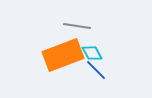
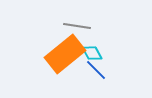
orange rectangle: moved 2 px right, 1 px up; rotated 18 degrees counterclockwise
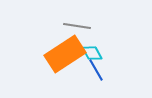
orange rectangle: rotated 6 degrees clockwise
blue line: rotated 15 degrees clockwise
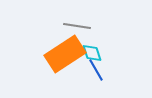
cyan diamond: rotated 10 degrees clockwise
